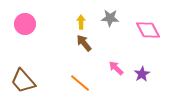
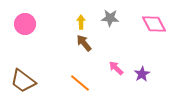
pink diamond: moved 6 px right, 6 px up
brown trapezoid: rotated 12 degrees counterclockwise
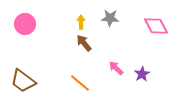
pink diamond: moved 2 px right, 2 px down
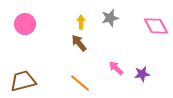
gray star: rotated 18 degrees counterclockwise
brown arrow: moved 5 px left
purple star: rotated 21 degrees clockwise
brown trapezoid: rotated 128 degrees clockwise
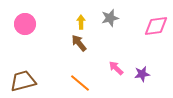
pink diamond: rotated 70 degrees counterclockwise
